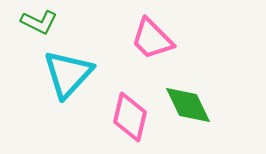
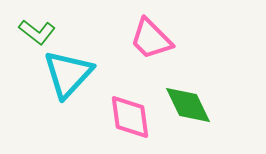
green L-shape: moved 2 px left, 10 px down; rotated 12 degrees clockwise
pink trapezoid: moved 1 px left
pink diamond: rotated 21 degrees counterclockwise
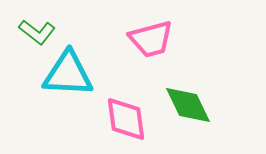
pink trapezoid: rotated 60 degrees counterclockwise
cyan triangle: rotated 50 degrees clockwise
pink diamond: moved 4 px left, 2 px down
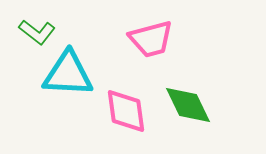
pink diamond: moved 8 px up
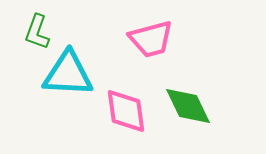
green L-shape: rotated 72 degrees clockwise
green diamond: moved 1 px down
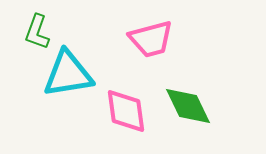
cyan triangle: rotated 12 degrees counterclockwise
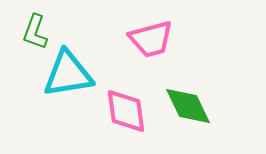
green L-shape: moved 2 px left
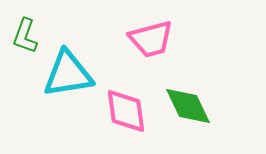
green L-shape: moved 10 px left, 4 px down
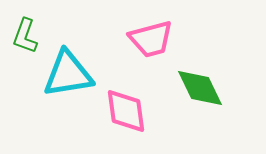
green diamond: moved 12 px right, 18 px up
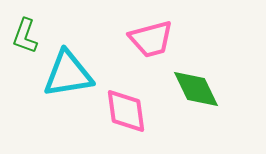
green diamond: moved 4 px left, 1 px down
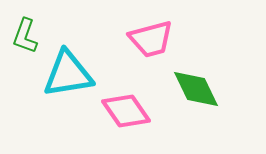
pink diamond: rotated 27 degrees counterclockwise
